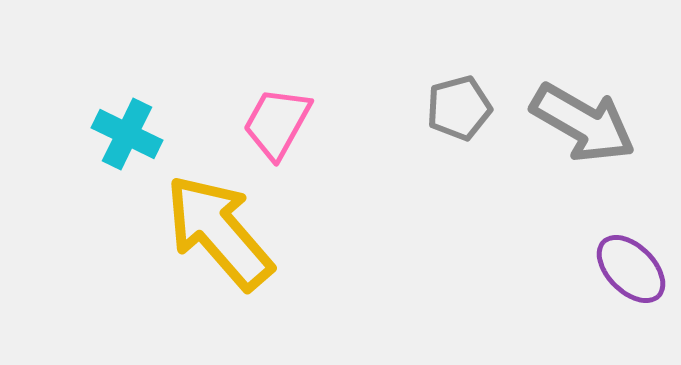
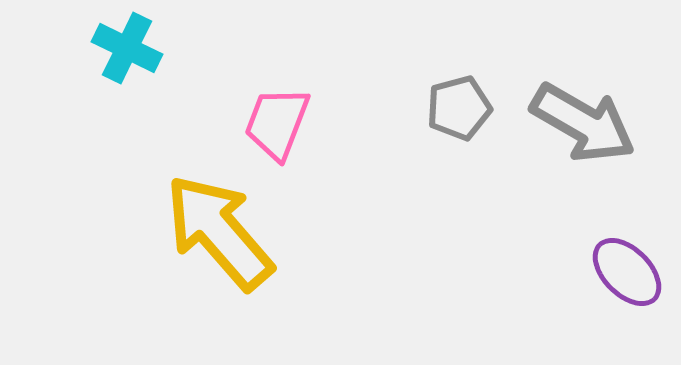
pink trapezoid: rotated 8 degrees counterclockwise
cyan cross: moved 86 px up
purple ellipse: moved 4 px left, 3 px down
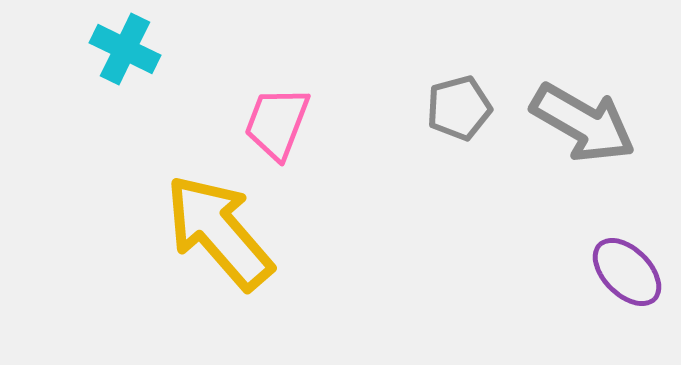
cyan cross: moved 2 px left, 1 px down
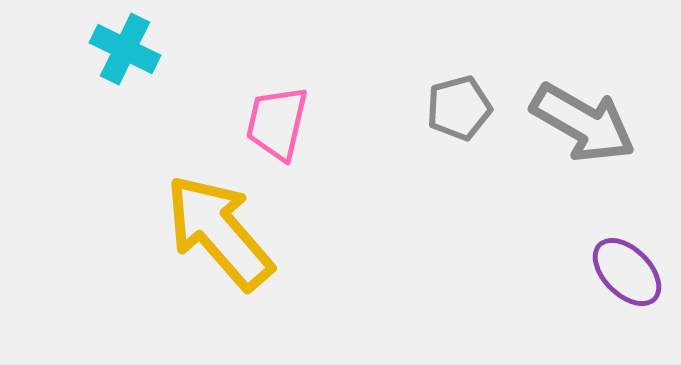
pink trapezoid: rotated 8 degrees counterclockwise
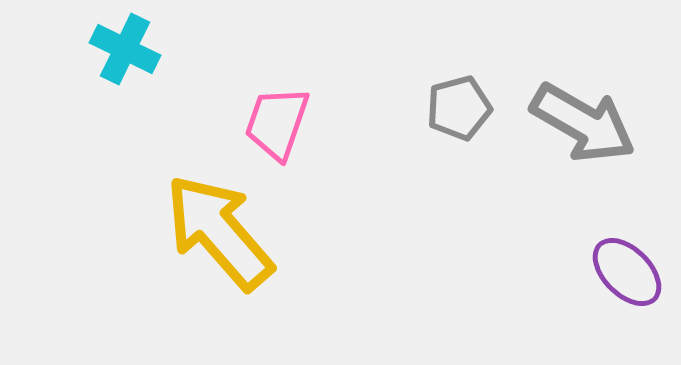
pink trapezoid: rotated 6 degrees clockwise
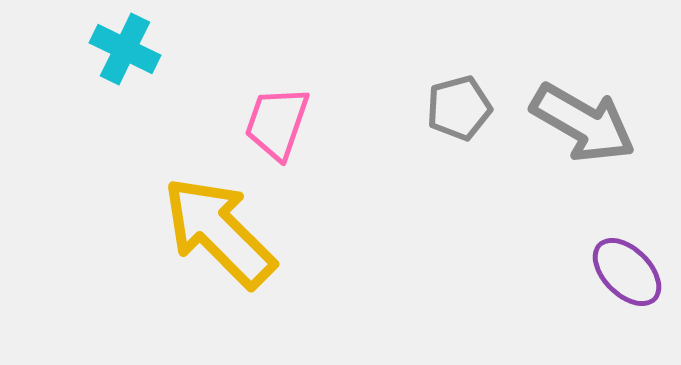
yellow arrow: rotated 4 degrees counterclockwise
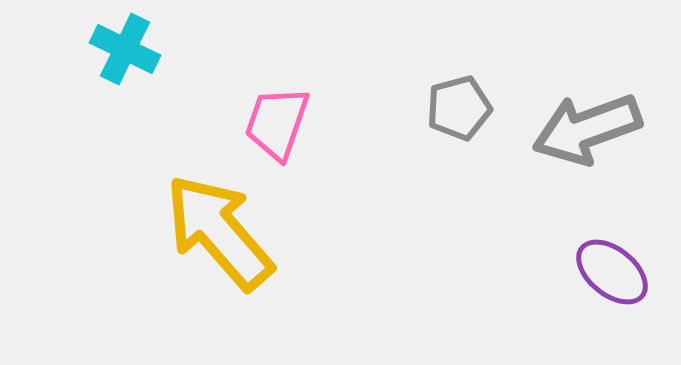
gray arrow: moved 4 px right, 6 px down; rotated 130 degrees clockwise
yellow arrow: rotated 4 degrees clockwise
purple ellipse: moved 15 px left; rotated 6 degrees counterclockwise
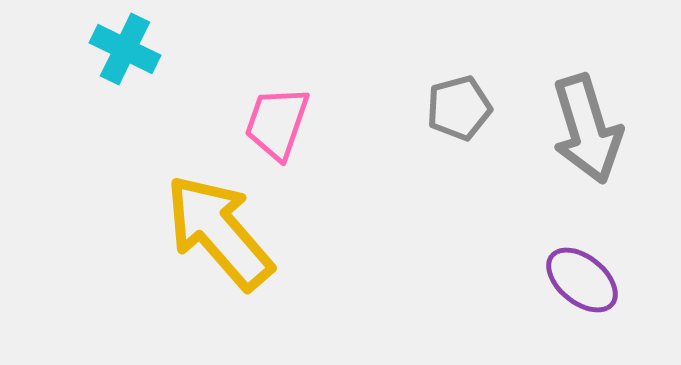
gray arrow: rotated 87 degrees counterclockwise
purple ellipse: moved 30 px left, 8 px down
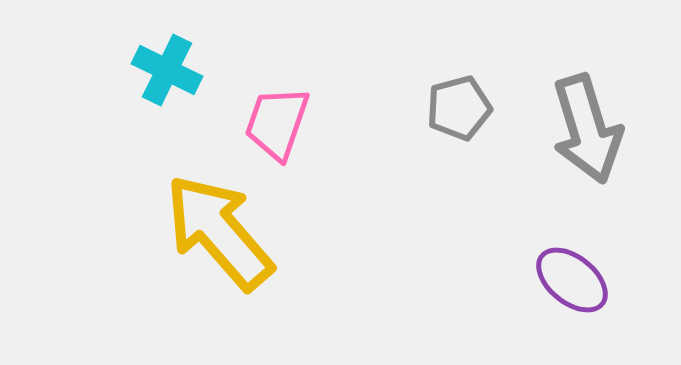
cyan cross: moved 42 px right, 21 px down
purple ellipse: moved 10 px left
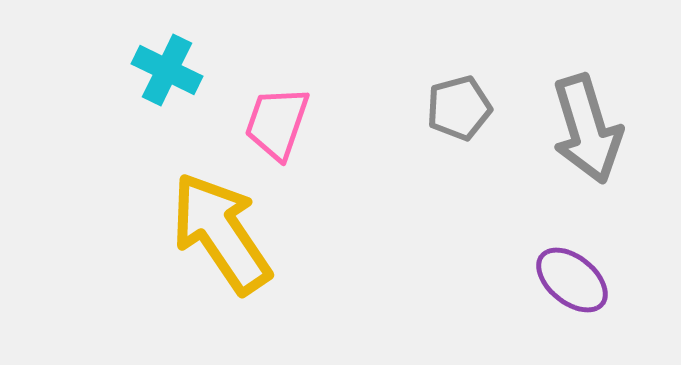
yellow arrow: moved 2 px right, 1 px down; rotated 7 degrees clockwise
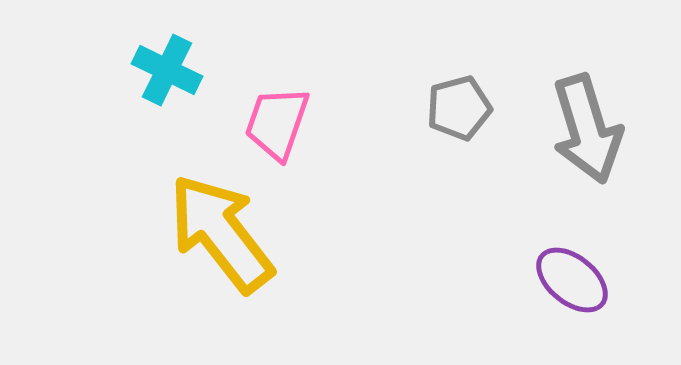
yellow arrow: rotated 4 degrees counterclockwise
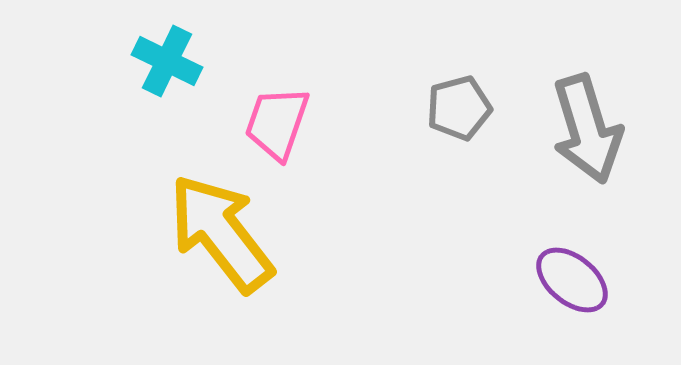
cyan cross: moved 9 px up
